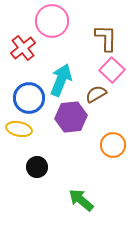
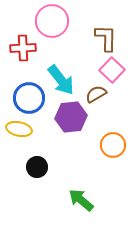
red cross: rotated 35 degrees clockwise
cyan arrow: rotated 120 degrees clockwise
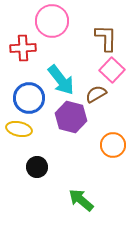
purple hexagon: rotated 20 degrees clockwise
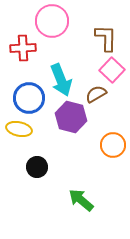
cyan arrow: rotated 16 degrees clockwise
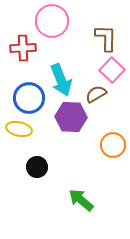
purple hexagon: rotated 12 degrees counterclockwise
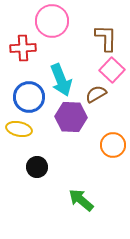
blue circle: moved 1 px up
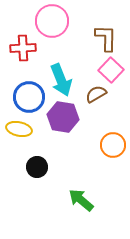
pink square: moved 1 px left
purple hexagon: moved 8 px left; rotated 8 degrees clockwise
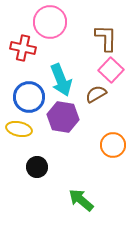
pink circle: moved 2 px left, 1 px down
red cross: rotated 15 degrees clockwise
